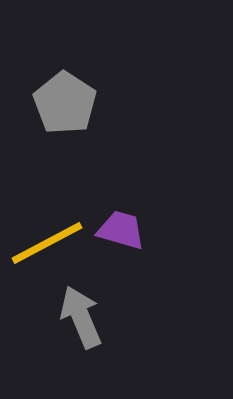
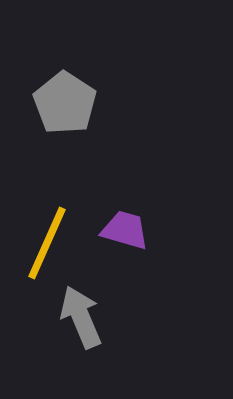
purple trapezoid: moved 4 px right
yellow line: rotated 38 degrees counterclockwise
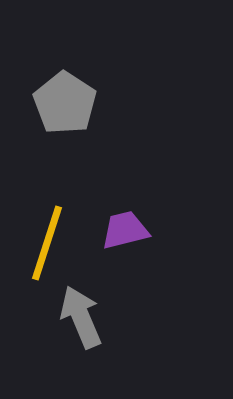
purple trapezoid: rotated 30 degrees counterclockwise
yellow line: rotated 6 degrees counterclockwise
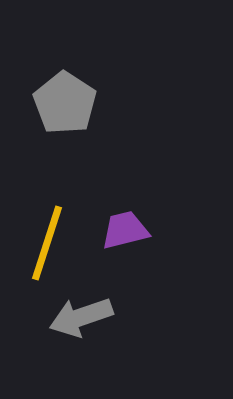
gray arrow: rotated 86 degrees counterclockwise
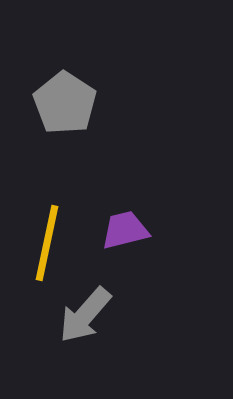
yellow line: rotated 6 degrees counterclockwise
gray arrow: moved 4 px right, 2 px up; rotated 30 degrees counterclockwise
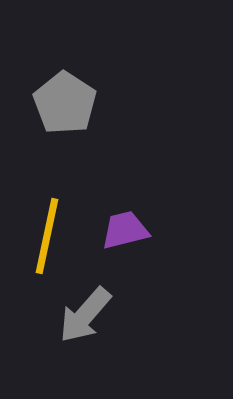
yellow line: moved 7 px up
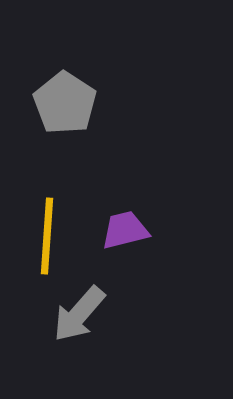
yellow line: rotated 8 degrees counterclockwise
gray arrow: moved 6 px left, 1 px up
